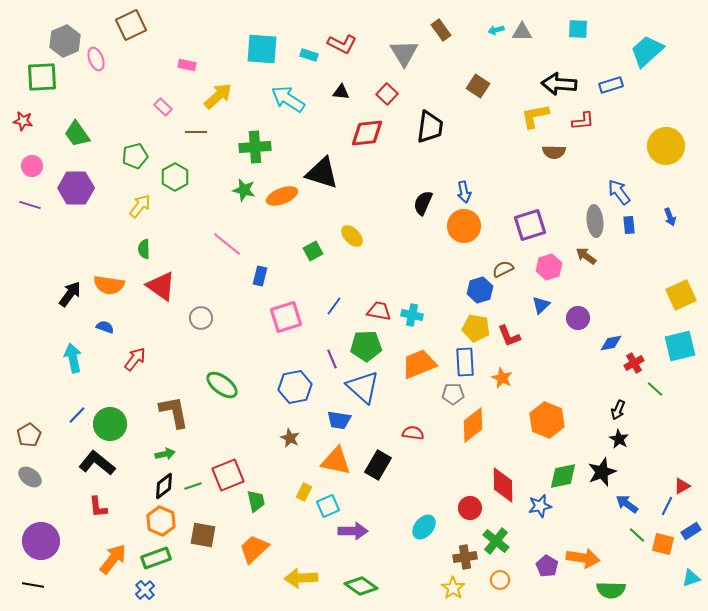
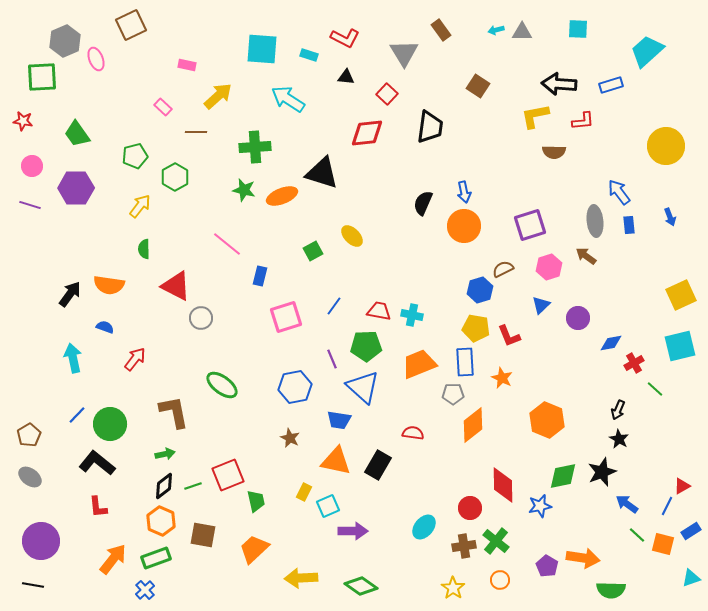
red L-shape at (342, 44): moved 3 px right, 6 px up
black triangle at (341, 92): moved 5 px right, 15 px up
red triangle at (161, 286): moved 15 px right; rotated 8 degrees counterclockwise
brown cross at (465, 557): moved 1 px left, 11 px up
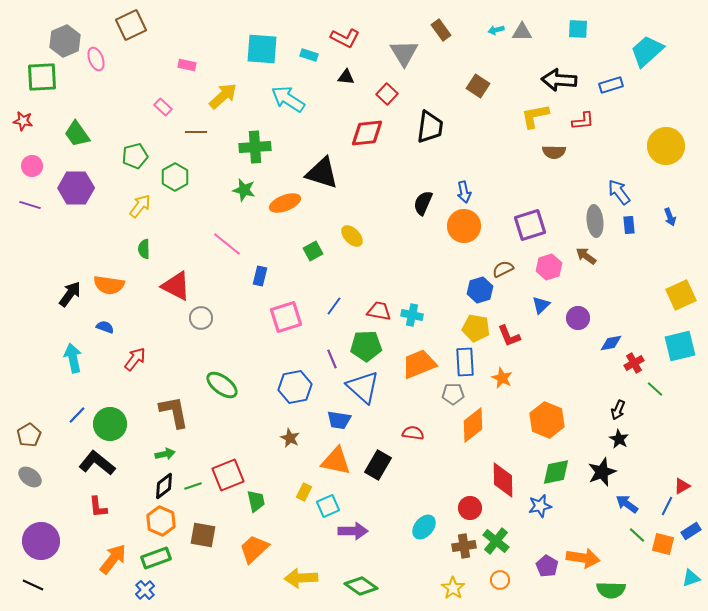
black arrow at (559, 84): moved 4 px up
yellow arrow at (218, 96): moved 5 px right
orange ellipse at (282, 196): moved 3 px right, 7 px down
green diamond at (563, 476): moved 7 px left, 4 px up
red diamond at (503, 485): moved 5 px up
black line at (33, 585): rotated 15 degrees clockwise
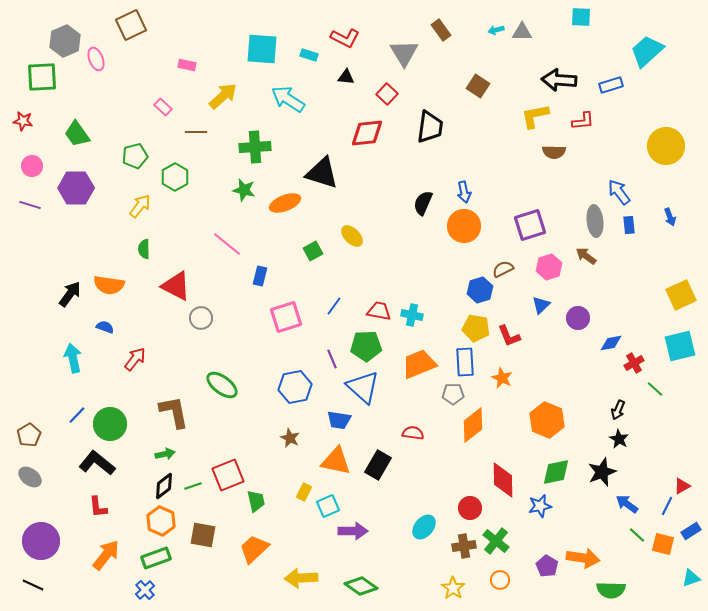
cyan square at (578, 29): moved 3 px right, 12 px up
orange arrow at (113, 559): moved 7 px left, 4 px up
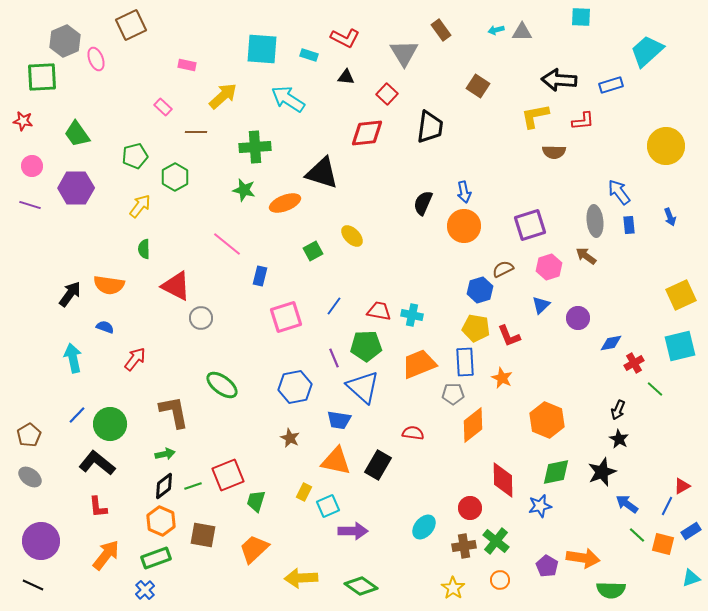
purple line at (332, 359): moved 2 px right, 1 px up
green trapezoid at (256, 501): rotated 150 degrees counterclockwise
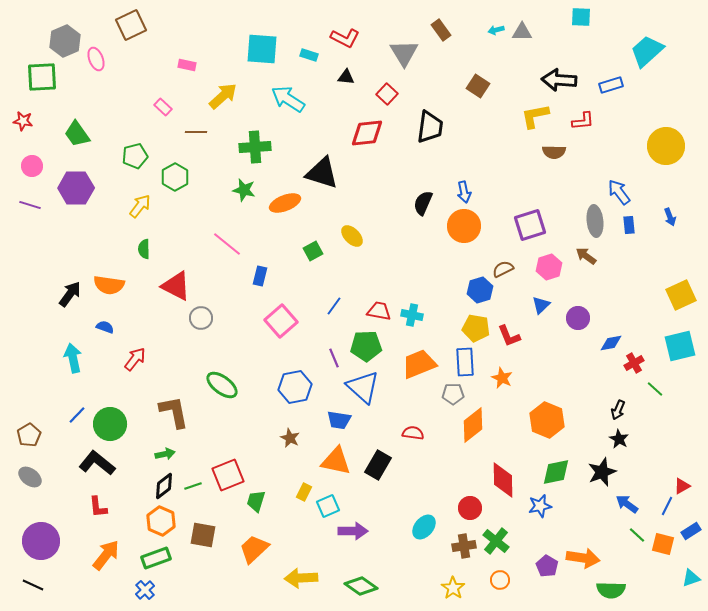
pink square at (286, 317): moved 5 px left, 4 px down; rotated 24 degrees counterclockwise
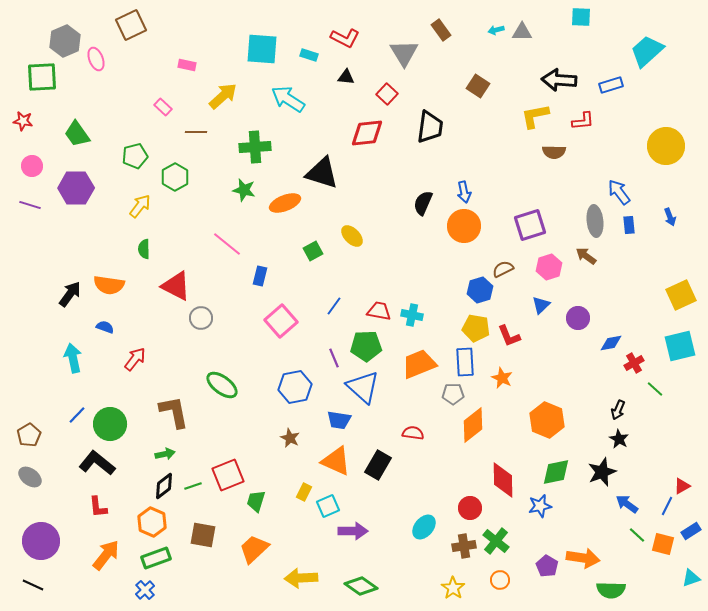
orange triangle at (336, 461): rotated 12 degrees clockwise
orange hexagon at (161, 521): moved 9 px left, 1 px down
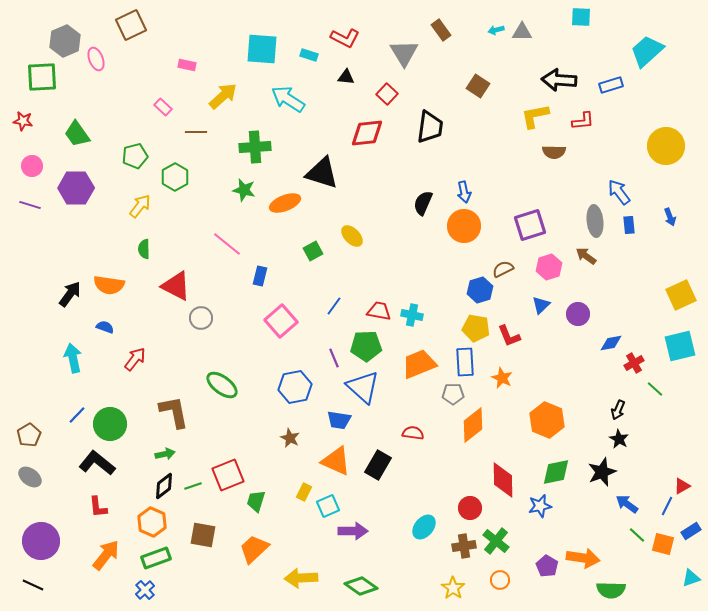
purple circle at (578, 318): moved 4 px up
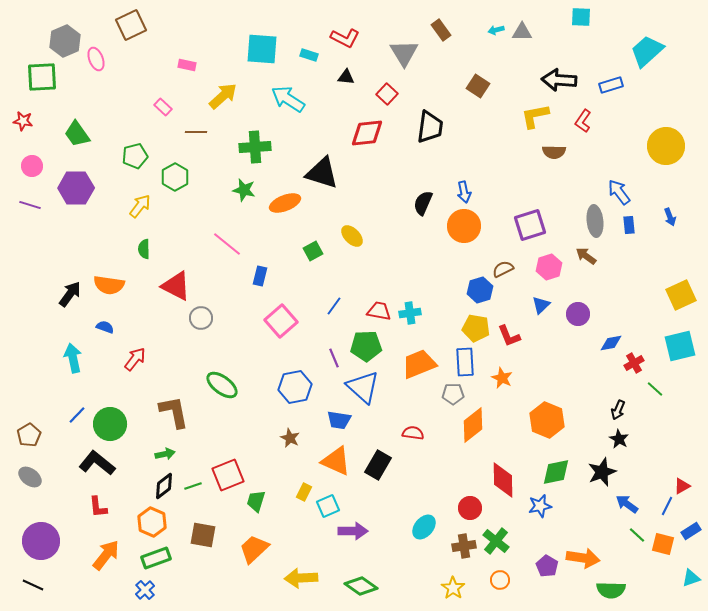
red L-shape at (583, 121): rotated 130 degrees clockwise
cyan cross at (412, 315): moved 2 px left, 2 px up; rotated 20 degrees counterclockwise
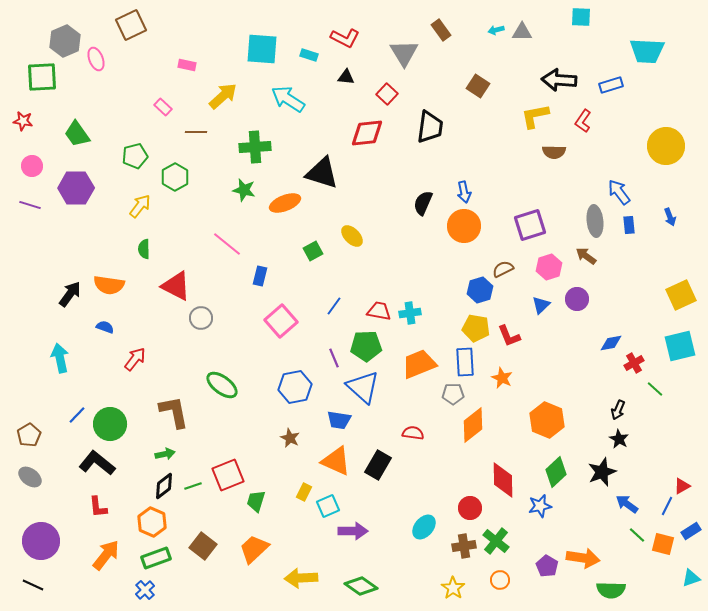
cyan trapezoid at (647, 51): rotated 135 degrees counterclockwise
purple circle at (578, 314): moved 1 px left, 15 px up
cyan arrow at (73, 358): moved 13 px left
green diamond at (556, 472): rotated 32 degrees counterclockwise
brown square at (203, 535): moved 11 px down; rotated 28 degrees clockwise
